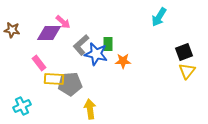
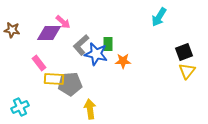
cyan cross: moved 2 px left, 1 px down
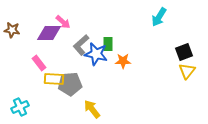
yellow arrow: moved 2 px right; rotated 30 degrees counterclockwise
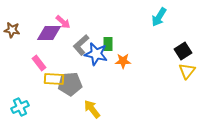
black square: moved 1 px left, 1 px up; rotated 12 degrees counterclockwise
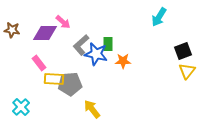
purple diamond: moved 4 px left
black square: rotated 12 degrees clockwise
cyan cross: moved 1 px right; rotated 18 degrees counterclockwise
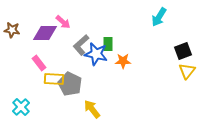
gray pentagon: rotated 30 degrees clockwise
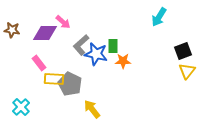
green rectangle: moved 5 px right, 2 px down
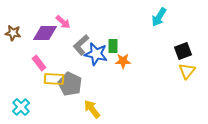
brown star: moved 1 px right, 3 px down
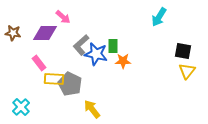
pink arrow: moved 5 px up
black square: rotated 30 degrees clockwise
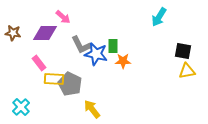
gray L-shape: rotated 75 degrees counterclockwise
yellow triangle: rotated 42 degrees clockwise
